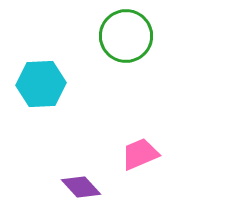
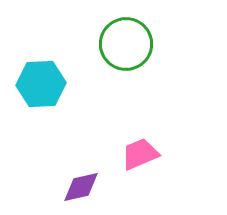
green circle: moved 8 px down
purple diamond: rotated 60 degrees counterclockwise
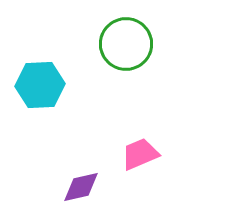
cyan hexagon: moved 1 px left, 1 px down
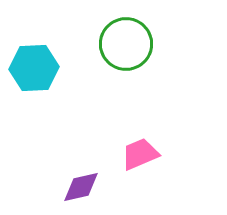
cyan hexagon: moved 6 px left, 17 px up
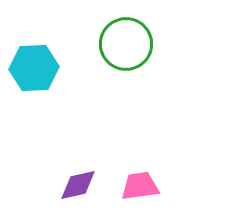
pink trapezoid: moved 32 px down; rotated 15 degrees clockwise
purple diamond: moved 3 px left, 2 px up
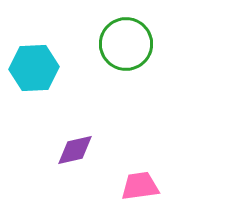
purple diamond: moved 3 px left, 35 px up
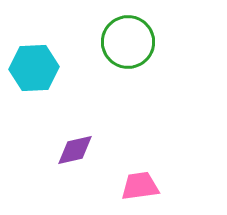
green circle: moved 2 px right, 2 px up
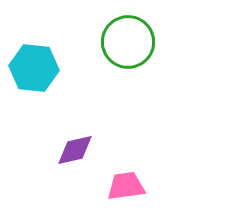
cyan hexagon: rotated 9 degrees clockwise
pink trapezoid: moved 14 px left
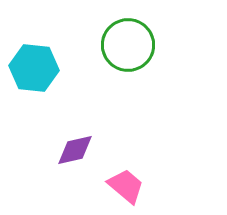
green circle: moved 3 px down
pink trapezoid: rotated 48 degrees clockwise
